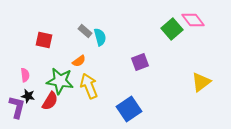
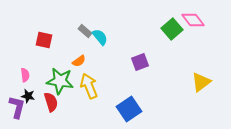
cyan semicircle: rotated 24 degrees counterclockwise
red semicircle: moved 1 px right, 1 px down; rotated 48 degrees counterclockwise
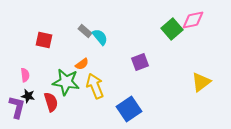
pink diamond: rotated 65 degrees counterclockwise
orange semicircle: moved 3 px right, 3 px down
green star: moved 6 px right, 1 px down
yellow arrow: moved 6 px right
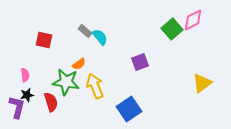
pink diamond: rotated 15 degrees counterclockwise
orange semicircle: moved 3 px left
yellow triangle: moved 1 px right, 1 px down
black star: moved 1 px left, 1 px up; rotated 24 degrees counterclockwise
